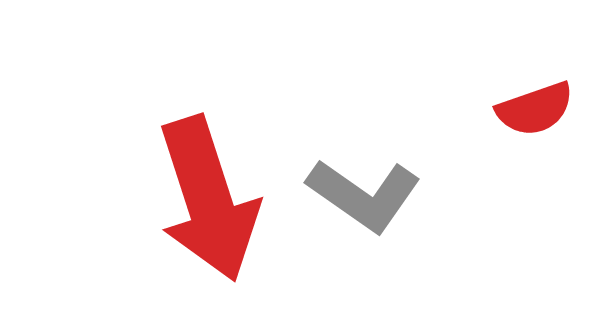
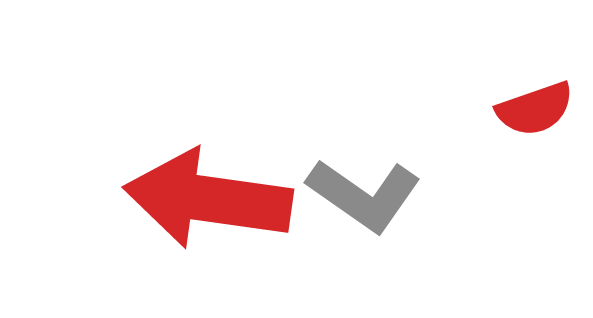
red arrow: rotated 116 degrees clockwise
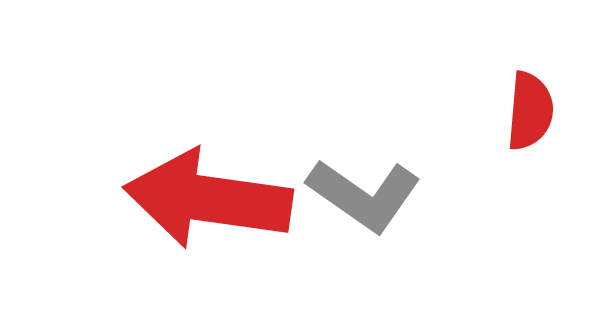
red semicircle: moved 5 px left, 2 px down; rotated 66 degrees counterclockwise
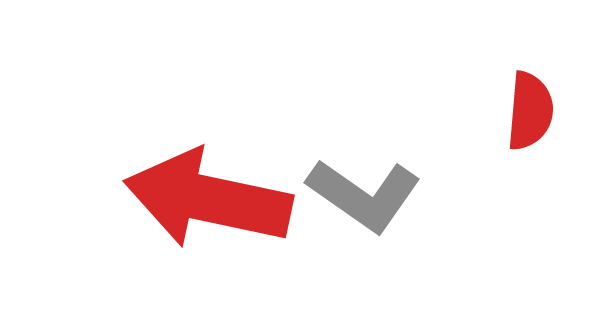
red arrow: rotated 4 degrees clockwise
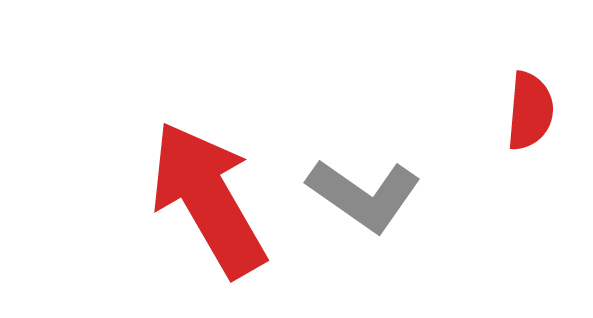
red arrow: rotated 48 degrees clockwise
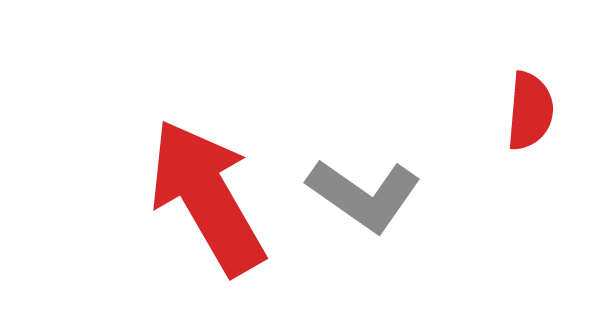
red arrow: moved 1 px left, 2 px up
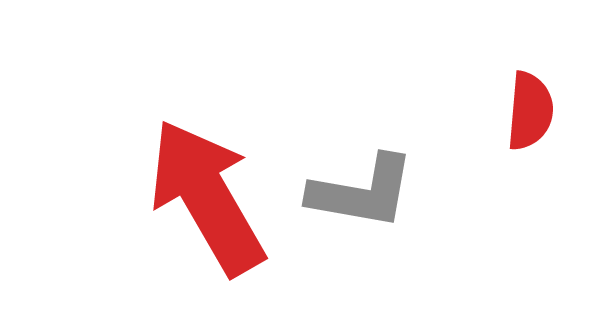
gray L-shape: moved 2 px left, 3 px up; rotated 25 degrees counterclockwise
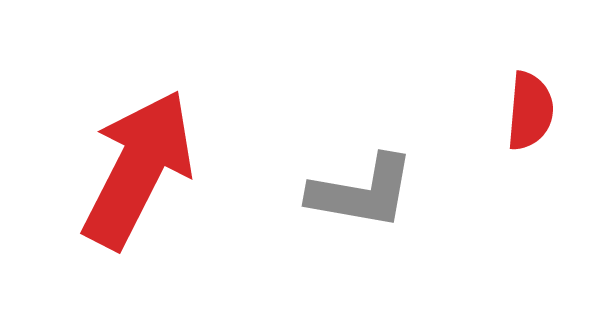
red arrow: moved 69 px left, 28 px up; rotated 57 degrees clockwise
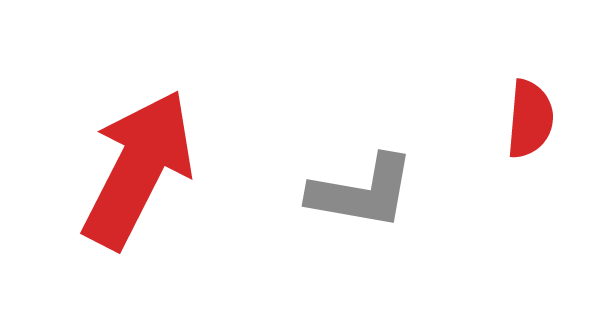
red semicircle: moved 8 px down
